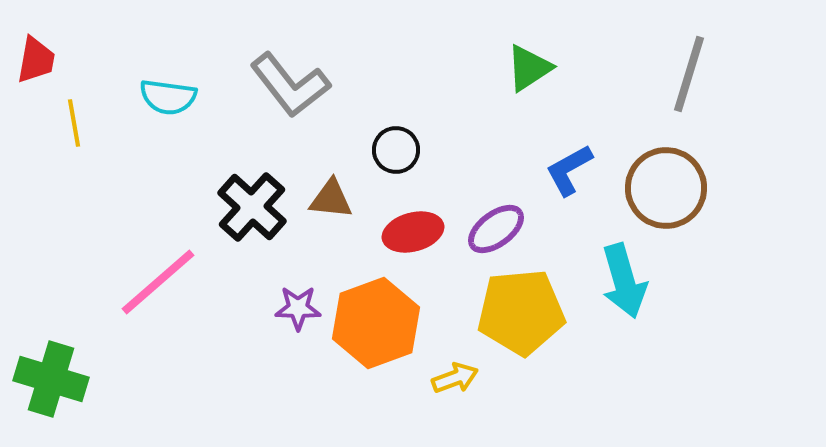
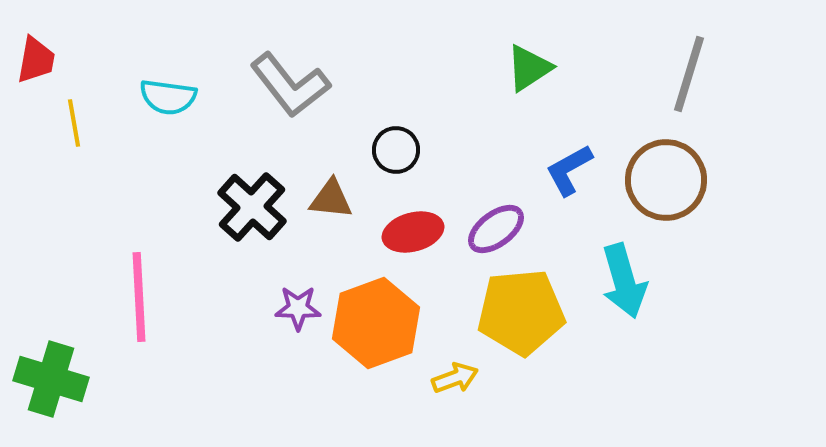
brown circle: moved 8 px up
pink line: moved 19 px left, 15 px down; rotated 52 degrees counterclockwise
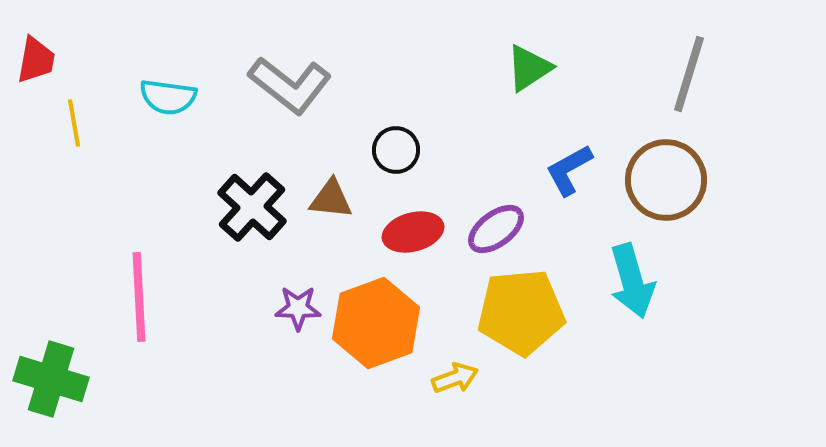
gray L-shape: rotated 14 degrees counterclockwise
cyan arrow: moved 8 px right
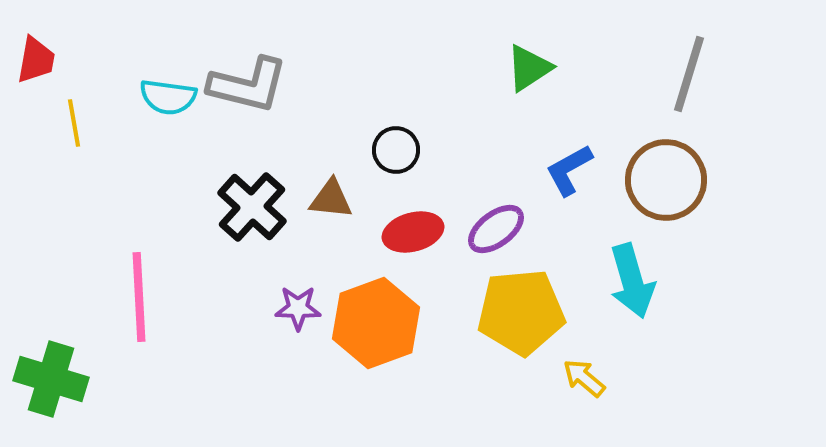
gray L-shape: moved 42 px left; rotated 24 degrees counterclockwise
yellow arrow: moved 129 px right; rotated 120 degrees counterclockwise
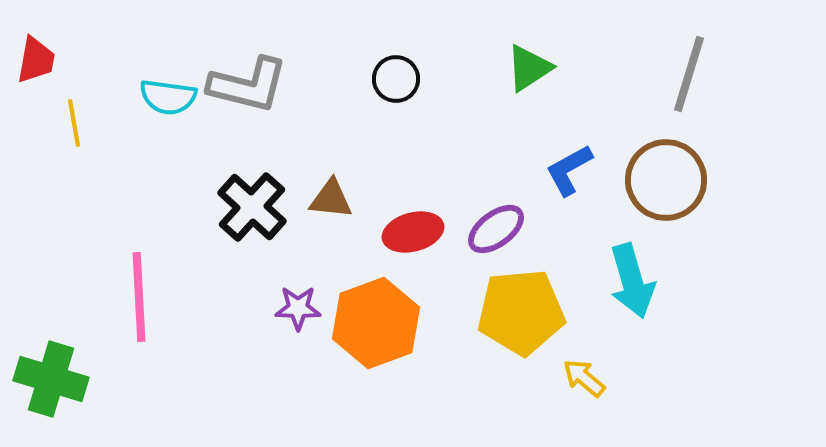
black circle: moved 71 px up
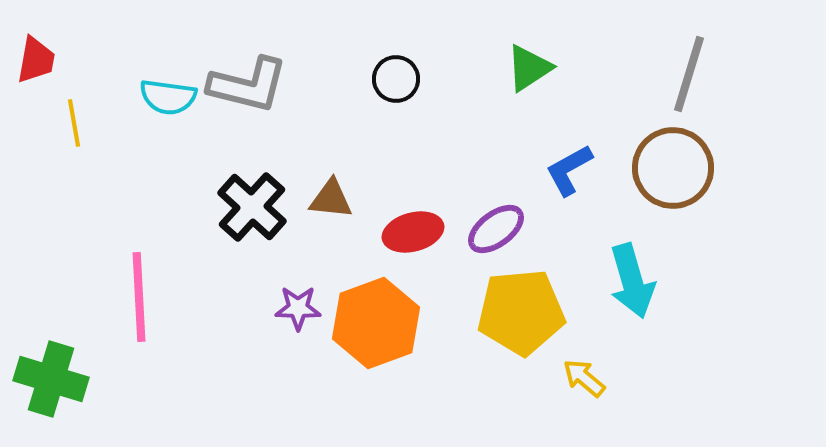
brown circle: moved 7 px right, 12 px up
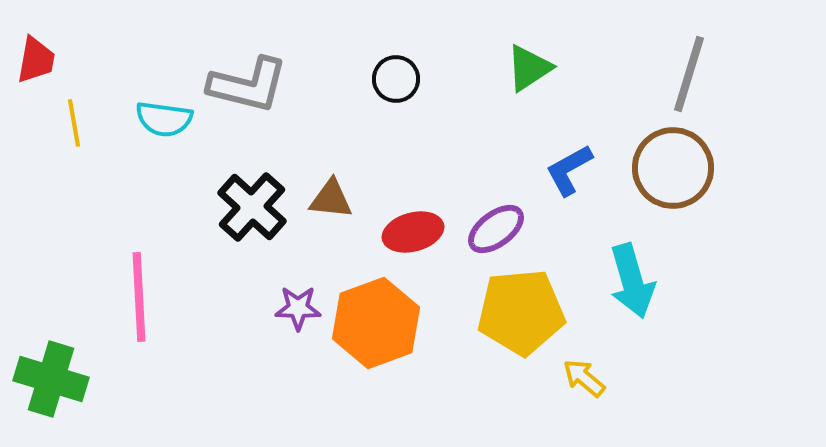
cyan semicircle: moved 4 px left, 22 px down
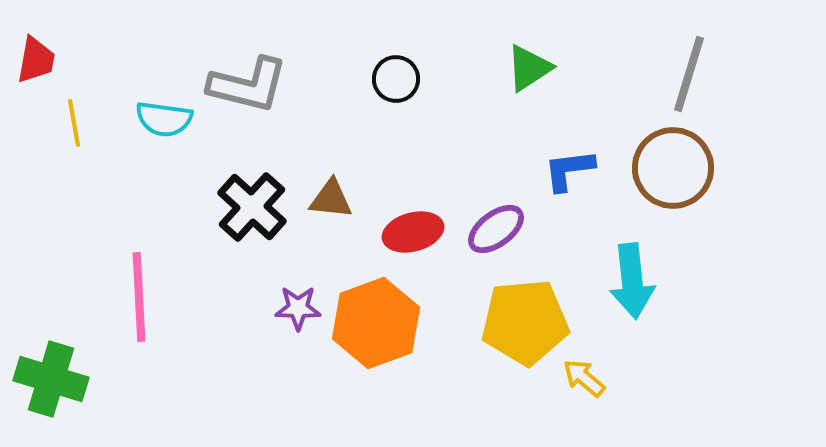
blue L-shape: rotated 22 degrees clockwise
cyan arrow: rotated 10 degrees clockwise
yellow pentagon: moved 4 px right, 10 px down
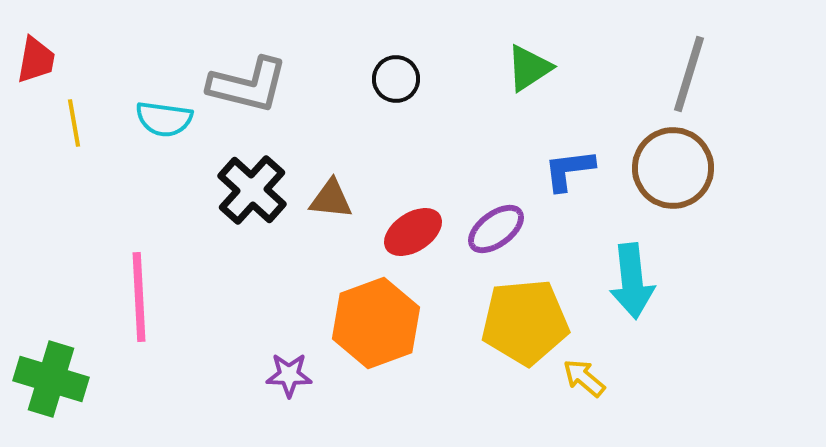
black cross: moved 17 px up
red ellipse: rotated 18 degrees counterclockwise
purple star: moved 9 px left, 67 px down
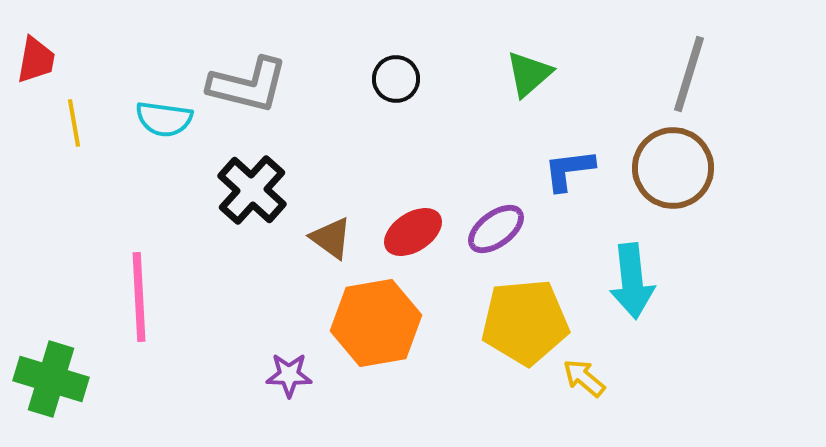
green triangle: moved 6 px down; rotated 8 degrees counterclockwise
brown triangle: moved 39 px down; rotated 30 degrees clockwise
orange hexagon: rotated 10 degrees clockwise
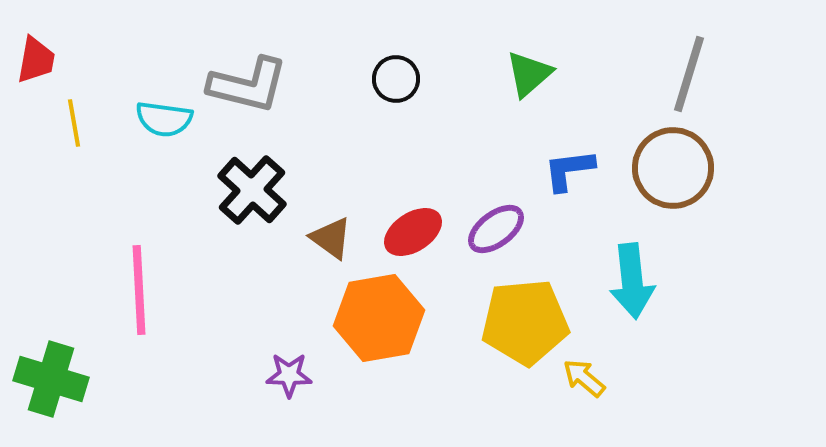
pink line: moved 7 px up
orange hexagon: moved 3 px right, 5 px up
